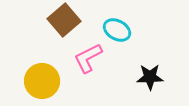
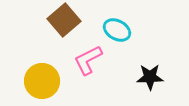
pink L-shape: moved 2 px down
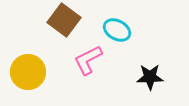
brown square: rotated 12 degrees counterclockwise
yellow circle: moved 14 px left, 9 px up
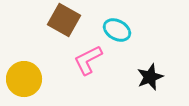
brown square: rotated 8 degrees counterclockwise
yellow circle: moved 4 px left, 7 px down
black star: rotated 20 degrees counterclockwise
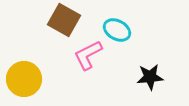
pink L-shape: moved 5 px up
black star: rotated 16 degrees clockwise
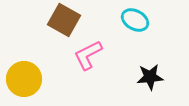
cyan ellipse: moved 18 px right, 10 px up
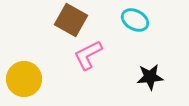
brown square: moved 7 px right
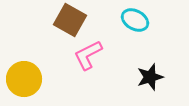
brown square: moved 1 px left
black star: rotated 12 degrees counterclockwise
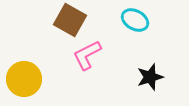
pink L-shape: moved 1 px left
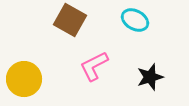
pink L-shape: moved 7 px right, 11 px down
